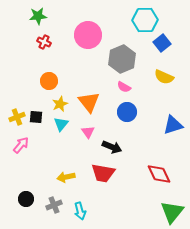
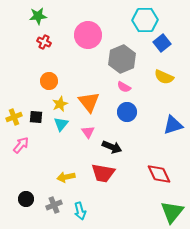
yellow cross: moved 3 px left
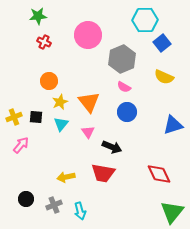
yellow star: moved 2 px up
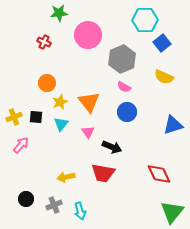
green star: moved 21 px right, 3 px up
orange circle: moved 2 px left, 2 px down
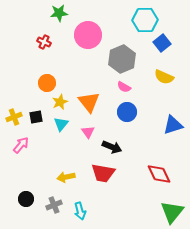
black square: rotated 16 degrees counterclockwise
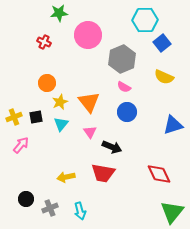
pink triangle: moved 2 px right
gray cross: moved 4 px left, 3 px down
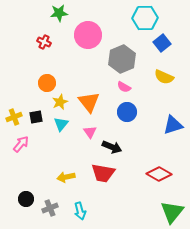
cyan hexagon: moved 2 px up
pink arrow: moved 1 px up
red diamond: rotated 35 degrees counterclockwise
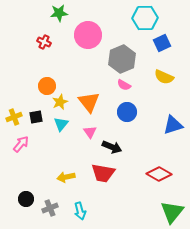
blue square: rotated 12 degrees clockwise
orange circle: moved 3 px down
pink semicircle: moved 2 px up
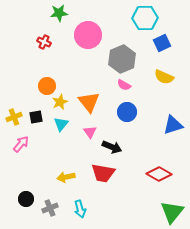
cyan arrow: moved 2 px up
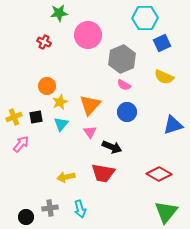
orange triangle: moved 1 px right, 3 px down; rotated 20 degrees clockwise
black circle: moved 18 px down
gray cross: rotated 14 degrees clockwise
green triangle: moved 6 px left
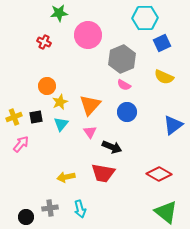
blue triangle: rotated 20 degrees counterclockwise
green triangle: rotated 30 degrees counterclockwise
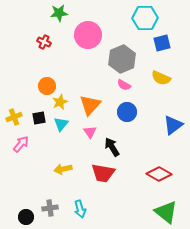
blue square: rotated 12 degrees clockwise
yellow semicircle: moved 3 px left, 1 px down
black square: moved 3 px right, 1 px down
black arrow: rotated 144 degrees counterclockwise
yellow arrow: moved 3 px left, 8 px up
